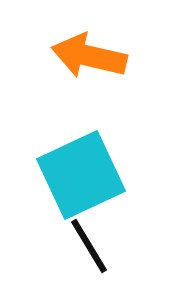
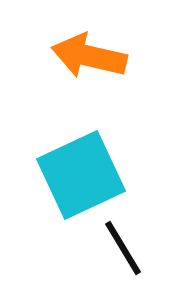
black line: moved 34 px right, 2 px down
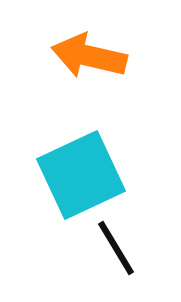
black line: moved 7 px left
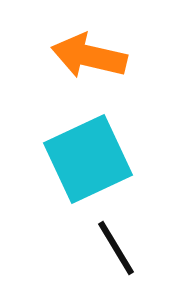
cyan square: moved 7 px right, 16 px up
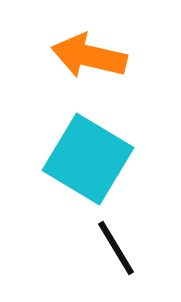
cyan square: rotated 34 degrees counterclockwise
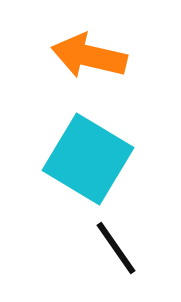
black line: rotated 4 degrees counterclockwise
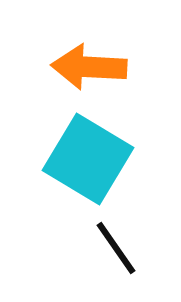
orange arrow: moved 11 px down; rotated 10 degrees counterclockwise
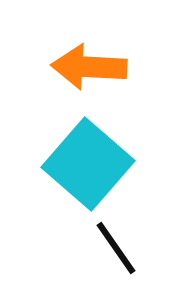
cyan square: moved 5 px down; rotated 10 degrees clockwise
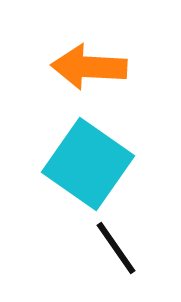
cyan square: rotated 6 degrees counterclockwise
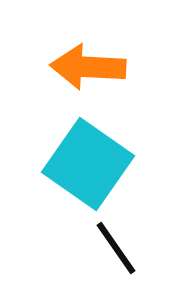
orange arrow: moved 1 px left
